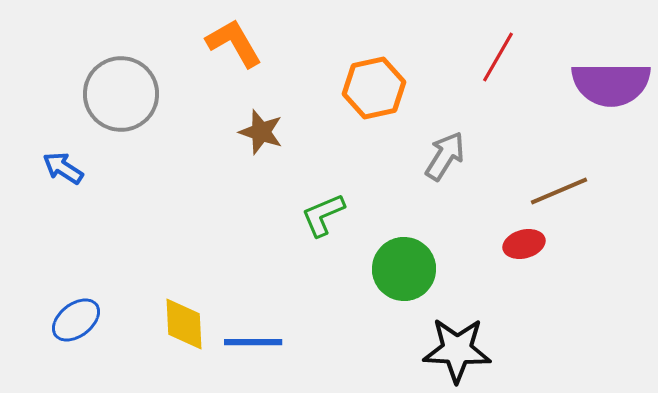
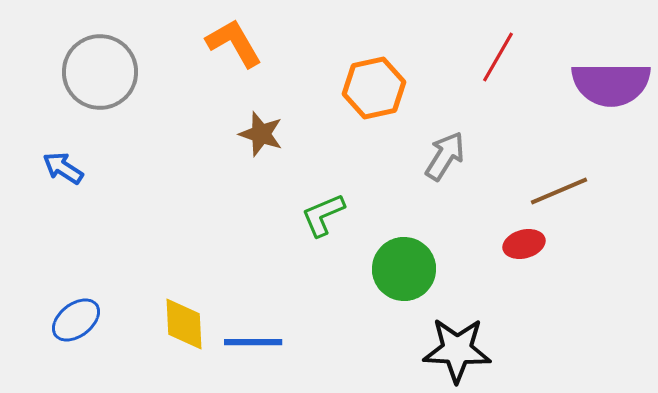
gray circle: moved 21 px left, 22 px up
brown star: moved 2 px down
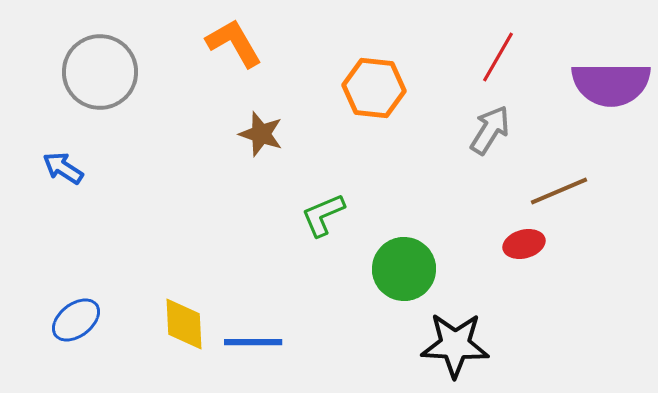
orange hexagon: rotated 18 degrees clockwise
gray arrow: moved 45 px right, 26 px up
black star: moved 2 px left, 5 px up
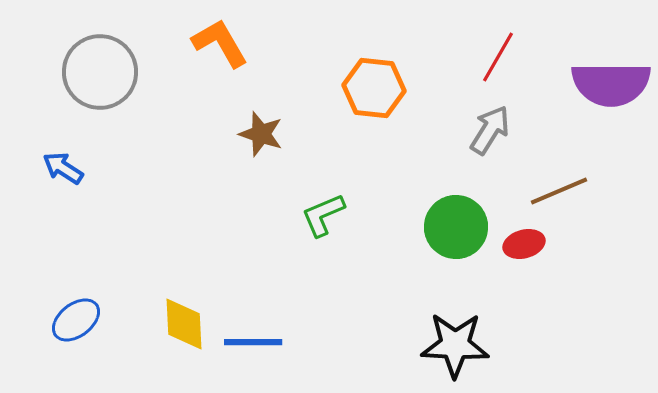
orange L-shape: moved 14 px left
green circle: moved 52 px right, 42 px up
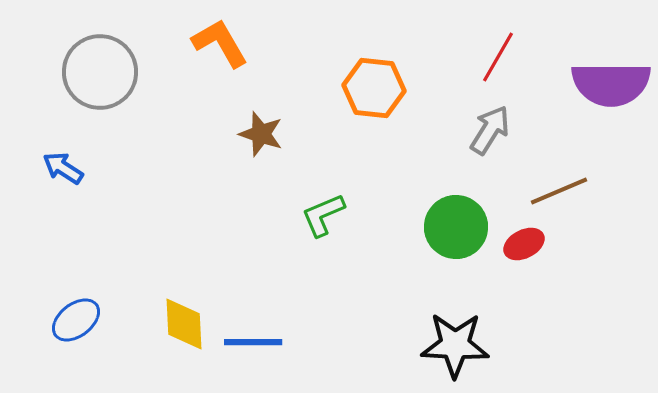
red ellipse: rotated 12 degrees counterclockwise
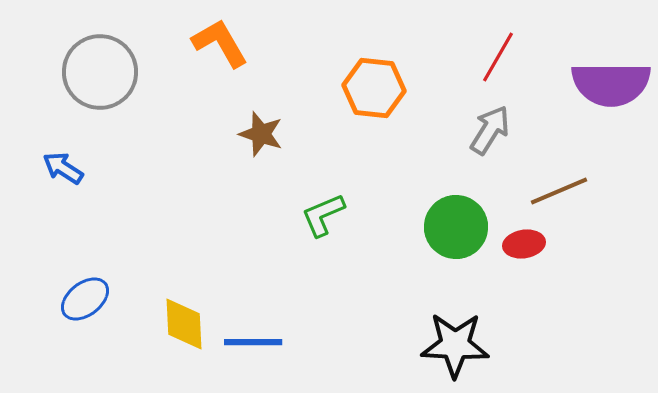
red ellipse: rotated 18 degrees clockwise
blue ellipse: moved 9 px right, 21 px up
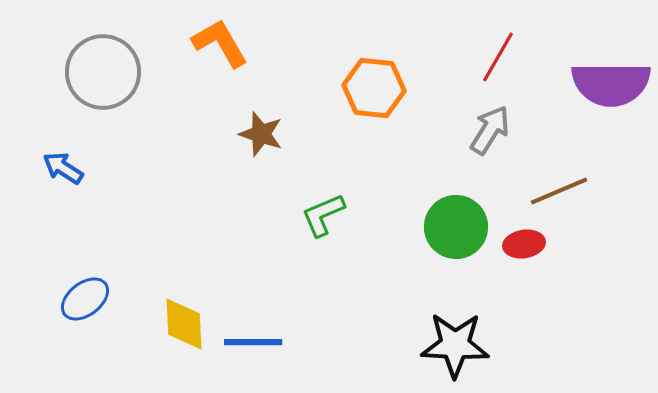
gray circle: moved 3 px right
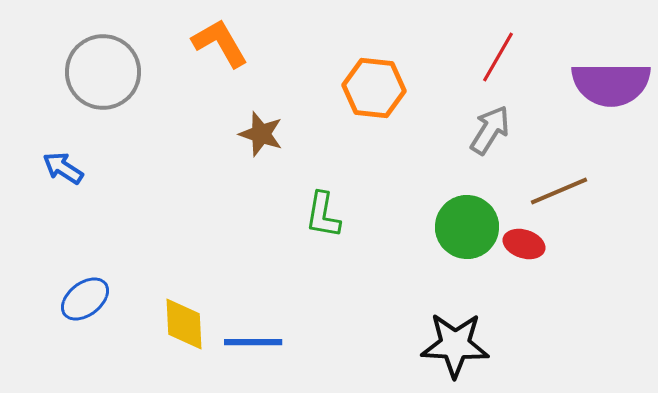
green L-shape: rotated 57 degrees counterclockwise
green circle: moved 11 px right
red ellipse: rotated 27 degrees clockwise
